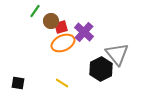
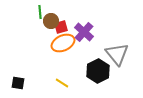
green line: moved 5 px right, 1 px down; rotated 40 degrees counterclockwise
black hexagon: moved 3 px left, 2 px down
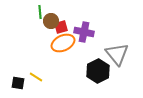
purple cross: rotated 30 degrees counterclockwise
yellow line: moved 26 px left, 6 px up
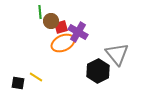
purple cross: moved 6 px left; rotated 18 degrees clockwise
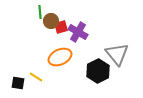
orange ellipse: moved 3 px left, 14 px down
